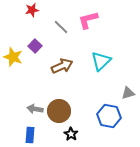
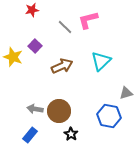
gray line: moved 4 px right
gray triangle: moved 2 px left
blue rectangle: rotated 35 degrees clockwise
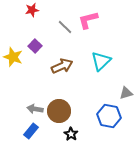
blue rectangle: moved 1 px right, 4 px up
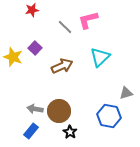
purple square: moved 2 px down
cyan triangle: moved 1 px left, 4 px up
black star: moved 1 px left, 2 px up
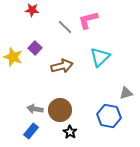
red star: rotated 16 degrees clockwise
brown arrow: rotated 10 degrees clockwise
brown circle: moved 1 px right, 1 px up
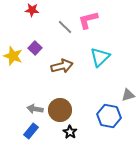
yellow star: moved 1 px up
gray triangle: moved 2 px right, 2 px down
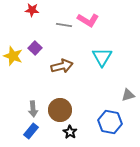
pink L-shape: rotated 135 degrees counterclockwise
gray line: moved 1 px left, 2 px up; rotated 35 degrees counterclockwise
cyan triangle: moved 2 px right; rotated 15 degrees counterclockwise
gray arrow: moved 2 px left; rotated 105 degrees counterclockwise
blue hexagon: moved 1 px right, 6 px down
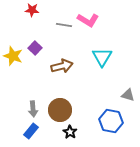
gray triangle: rotated 32 degrees clockwise
blue hexagon: moved 1 px right, 1 px up
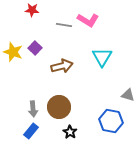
yellow star: moved 4 px up
brown circle: moved 1 px left, 3 px up
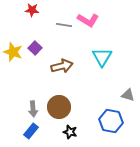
black star: rotated 16 degrees counterclockwise
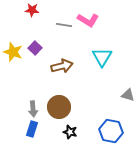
blue hexagon: moved 10 px down
blue rectangle: moved 1 px right, 2 px up; rotated 21 degrees counterclockwise
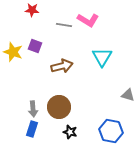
purple square: moved 2 px up; rotated 24 degrees counterclockwise
